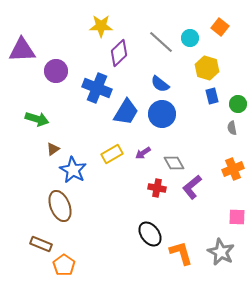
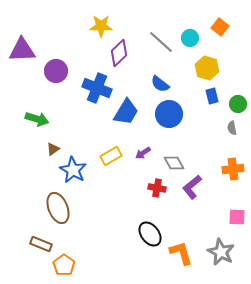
blue circle: moved 7 px right
yellow rectangle: moved 1 px left, 2 px down
orange cross: rotated 15 degrees clockwise
brown ellipse: moved 2 px left, 2 px down
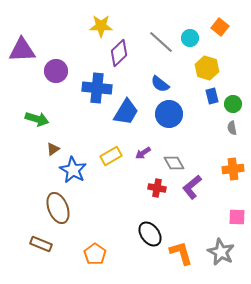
blue cross: rotated 16 degrees counterclockwise
green circle: moved 5 px left
orange pentagon: moved 31 px right, 11 px up
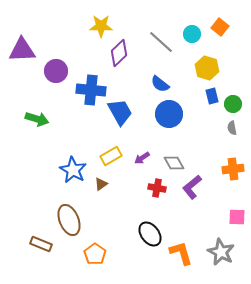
cyan circle: moved 2 px right, 4 px up
blue cross: moved 6 px left, 2 px down
blue trapezoid: moved 6 px left; rotated 60 degrees counterclockwise
brown triangle: moved 48 px right, 35 px down
purple arrow: moved 1 px left, 5 px down
brown ellipse: moved 11 px right, 12 px down
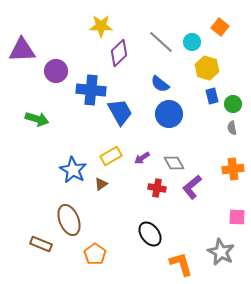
cyan circle: moved 8 px down
orange L-shape: moved 11 px down
